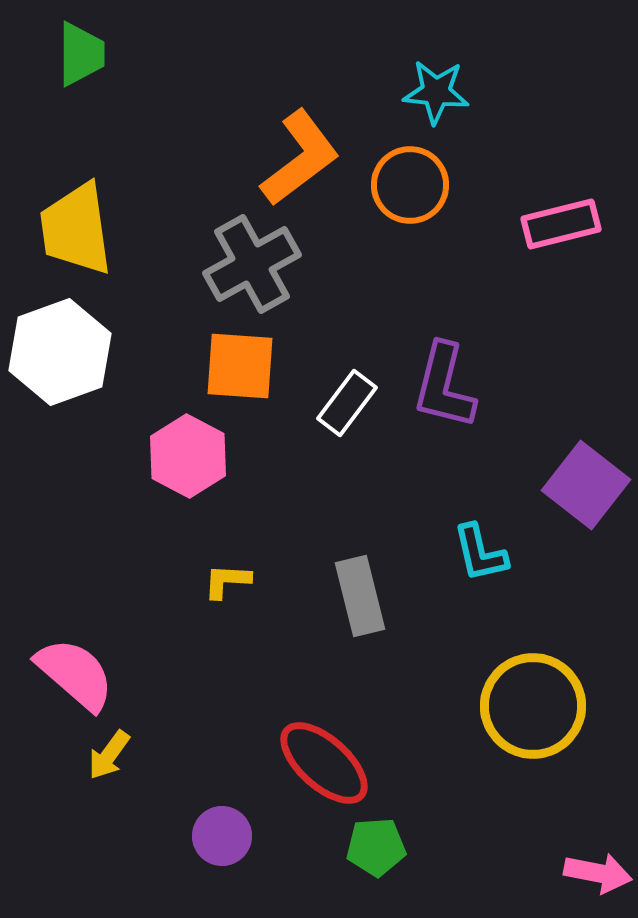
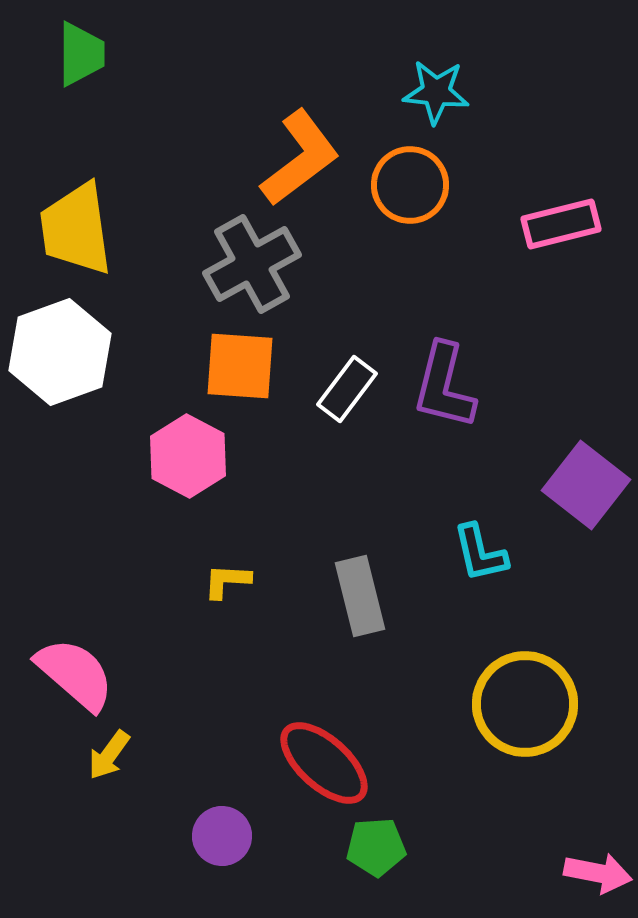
white rectangle: moved 14 px up
yellow circle: moved 8 px left, 2 px up
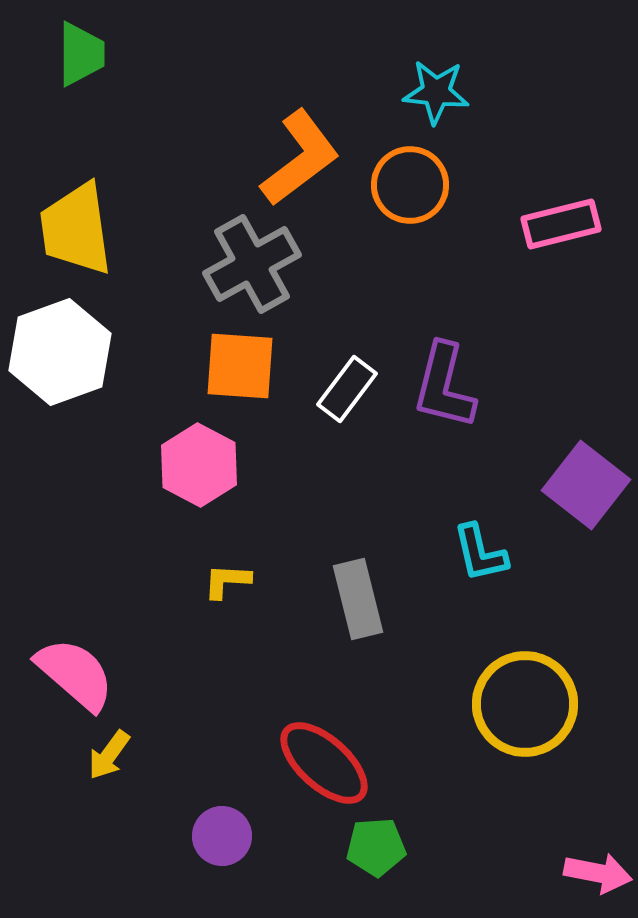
pink hexagon: moved 11 px right, 9 px down
gray rectangle: moved 2 px left, 3 px down
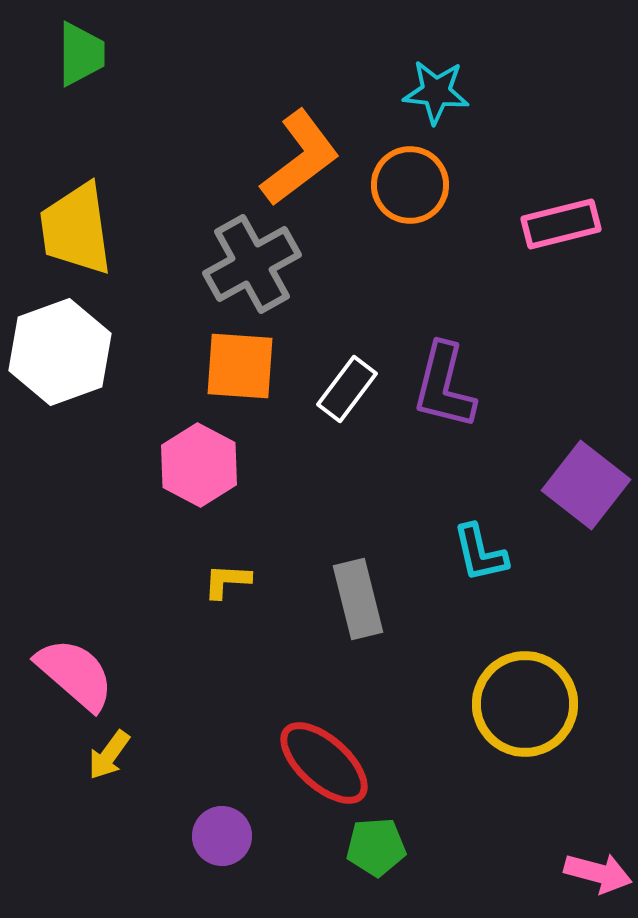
pink arrow: rotated 4 degrees clockwise
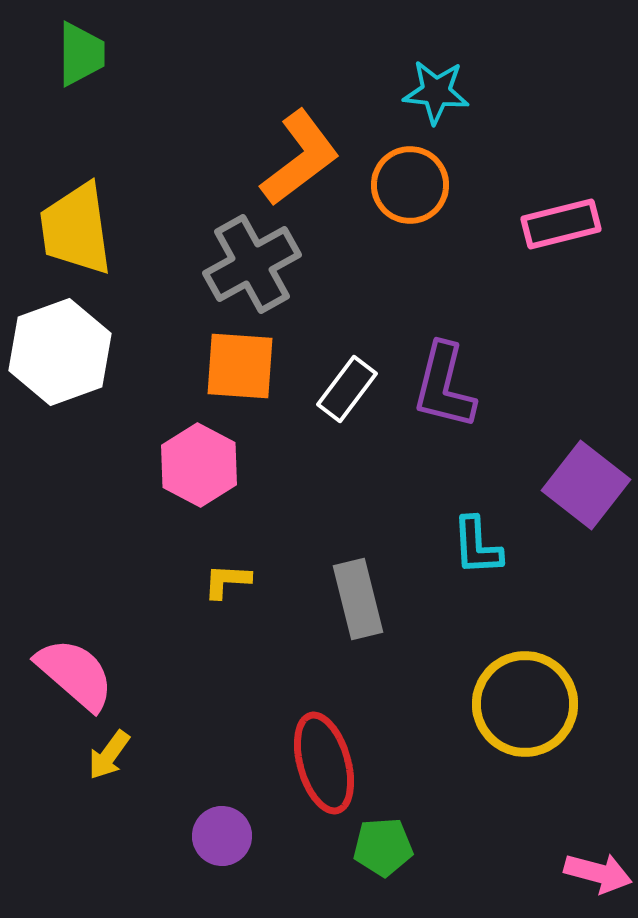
cyan L-shape: moved 3 px left, 7 px up; rotated 10 degrees clockwise
red ellipse: rotated 32 degrees clockwise
green pentagon: moved 7 px right
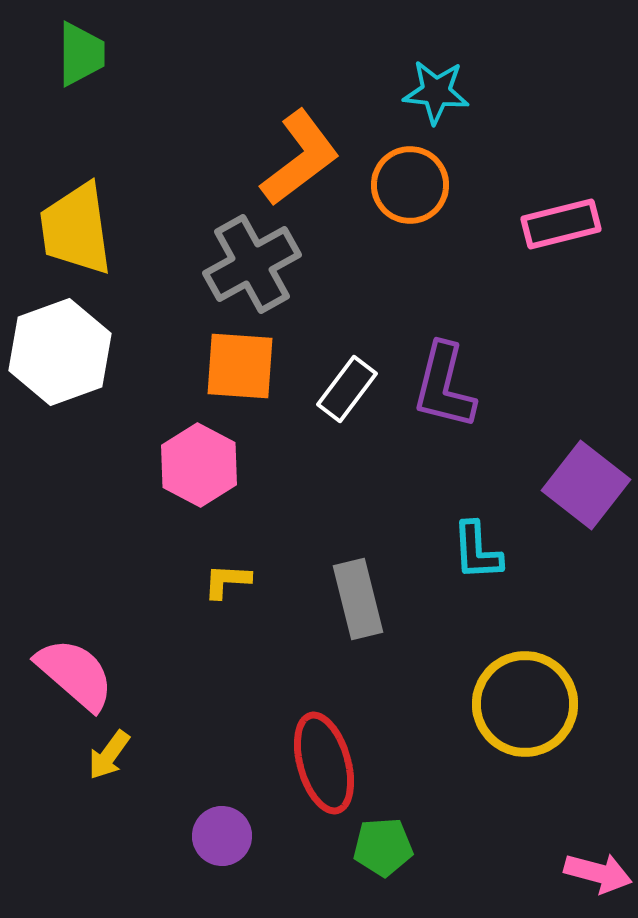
cyan L-shape: moved 5 px down
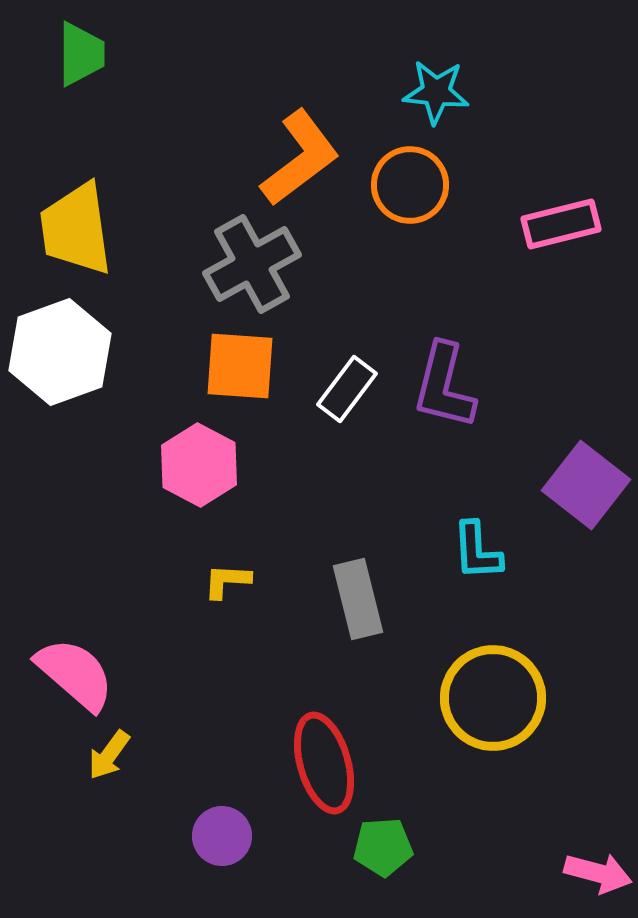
yellow circle: moved 32 px left, 6 px up
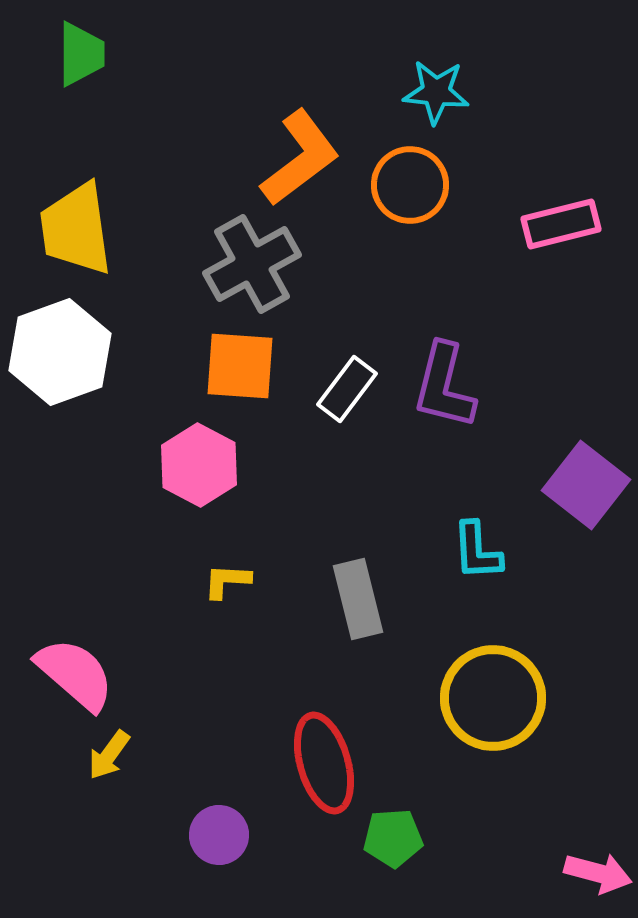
purple circle: moved 3 px left, 1 px up
green pentagon: moved 10 px right, 9 px up
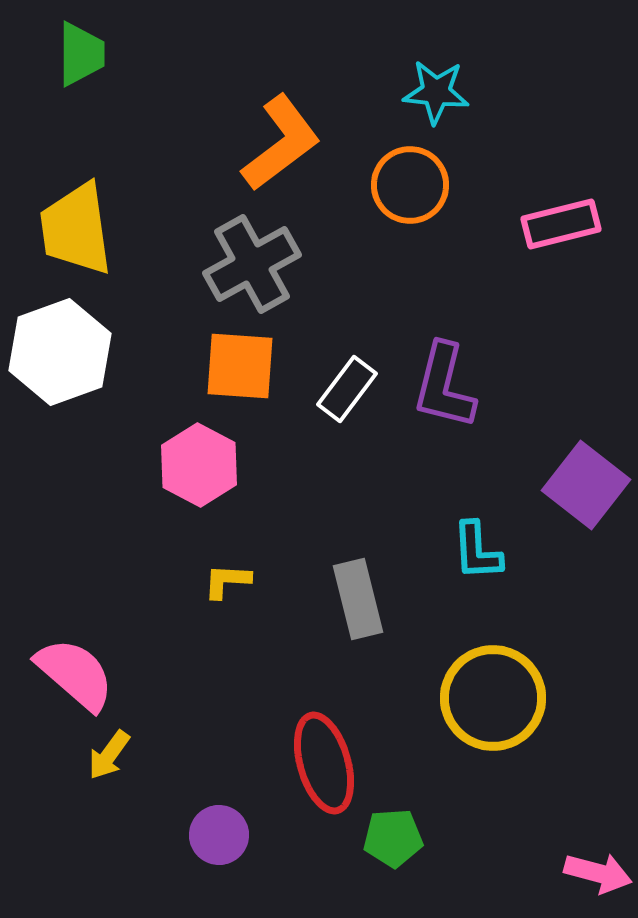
orange L-shape: moved 19 px left, 15 px up
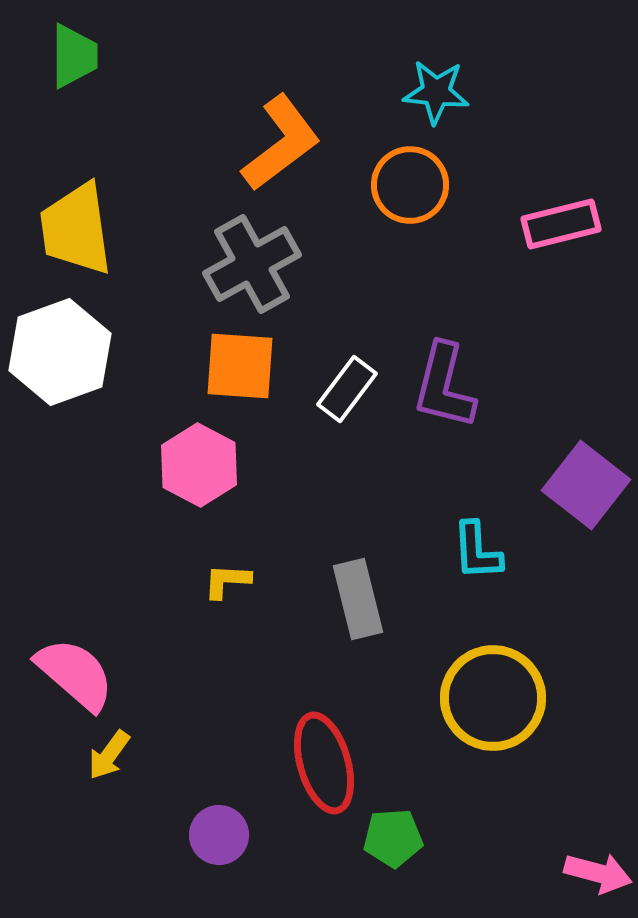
green trapezoid: moved 7 px left, 2 px down
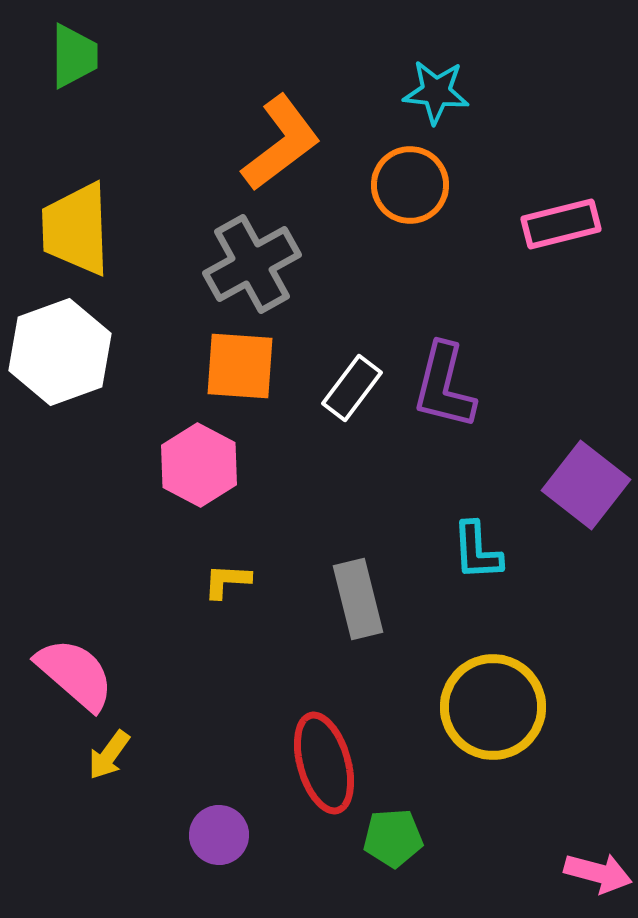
yellow trapezoid: rotated 6 degrees clockwise
white rectangle: moved 5 px right, 1 px up
yellow circle: moved 9 px down
